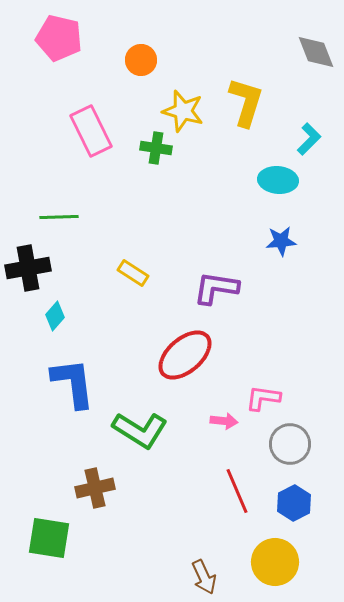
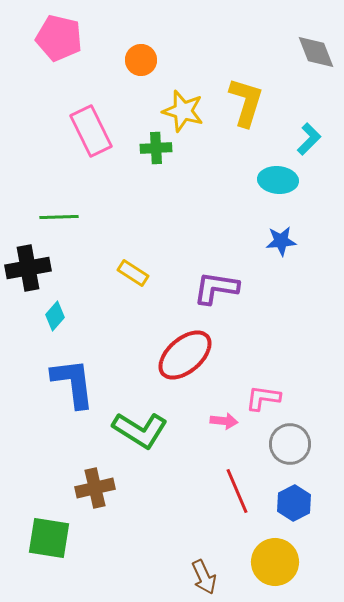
green cross: rotated 12 degrees counterclockwise
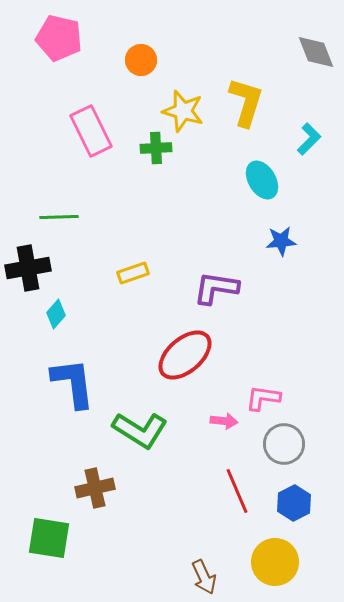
cyan ellipse: moved 16 px left; rotated 54 degrees clockwise
yellow rectangle: rotated 52 degrees counterclockwise
cyan diamond: moved 1 px right, 2 px up
gray circle: moved 6 px left
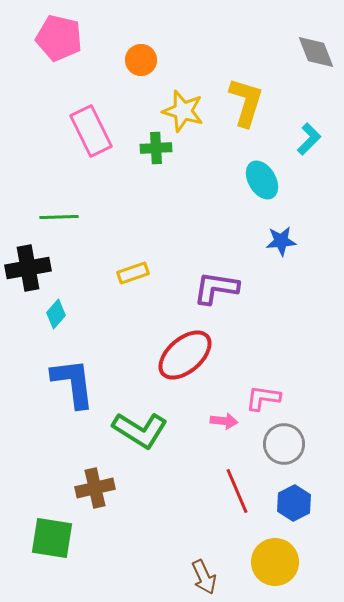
green square: moved 3 px right
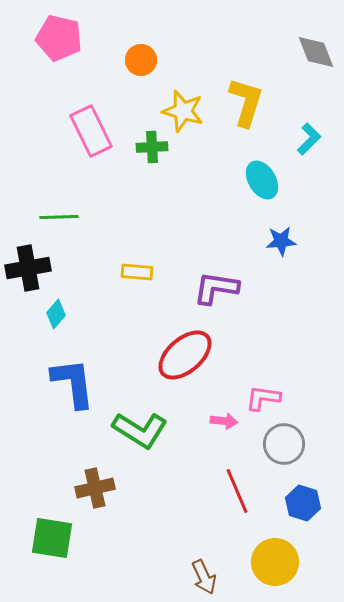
green cross: moved 4 px left, 1 px up
yellow rectangle: moved 4 px right, 1 px up; rotated 24 degrees clockwise
blue hexagon: moved 9 px right; rotated 16 degrees counterclockwise
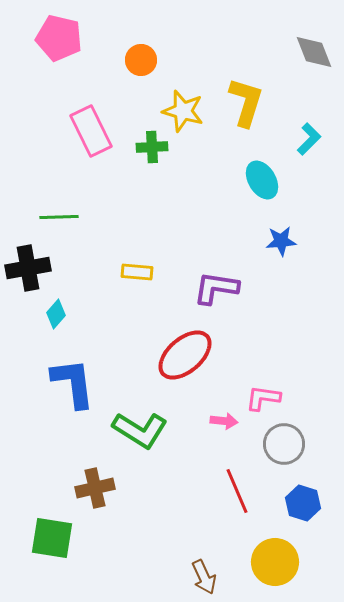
gray diamond: moved 2 px left
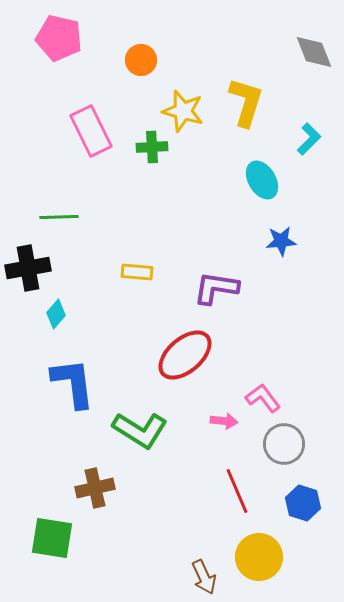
pink L-shape: rotated 45 degrees clockwise
yellow circle: moved 16 px left, 5 px up
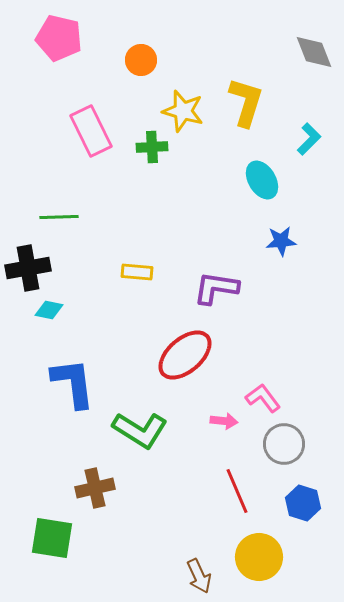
cyan diamond: moved 7 px left, 4 px up; rotated 60 degrees clockwise
brown arrow: moved 5 px left, 1 px up
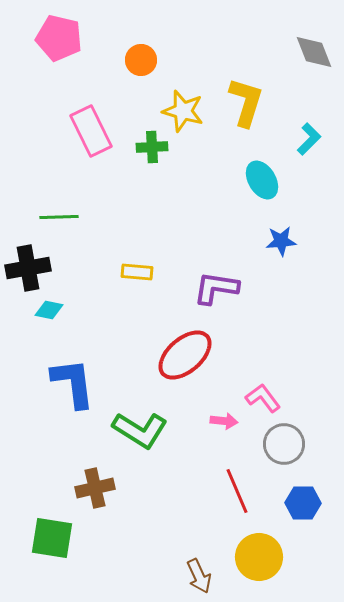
blue hexagon: rotated 16 degrees counterclockwise
